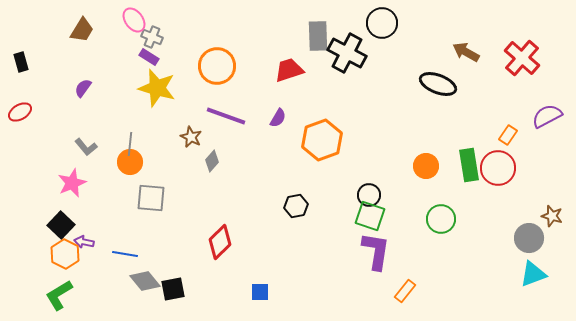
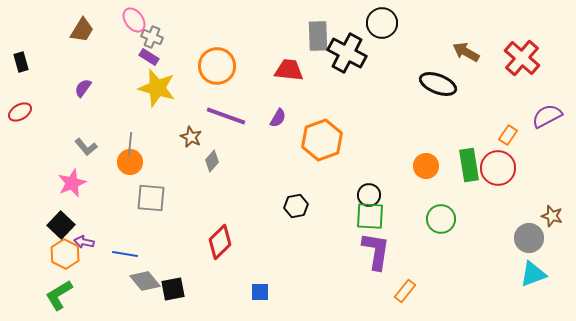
red trapezoid at (289, 70): rotated 24 degrees clockwise
green square at (370, 216): rotated 16 degrees counterclockwise
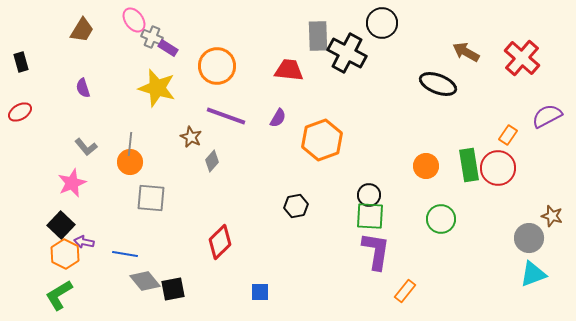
purple rectangle at (149, 57): moved 19 px right, 9 px up
purple semicircle at (83, 88): rotated 54 degrees counterclockwise
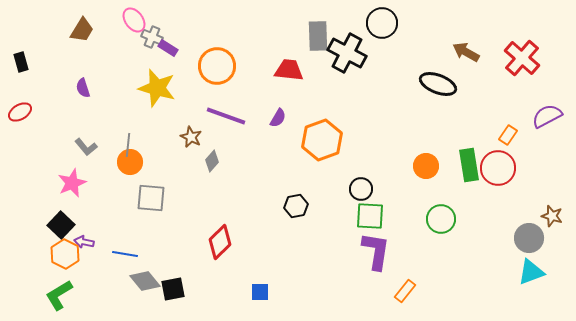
gray line at (130, 144): moved 2 px left, 1 px down
black circle at (369, 195): moved 8 px left, 6 px up
cyan triangle at (533, 274): moved 2 px left, 2 px up
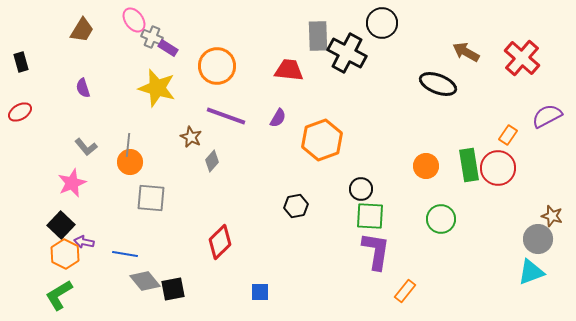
gray circle at (529, 238): moved 9 px right, 1 px down
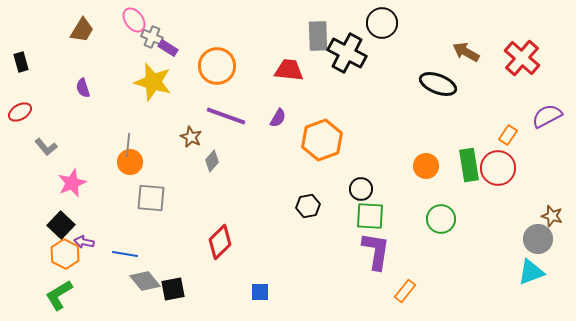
yellow star at (157, 88): moved 4 px left, 6 px up
gray L-shape at (86, 147): moved 40 px left
black hexagon at (296, 206): moved 12 px right
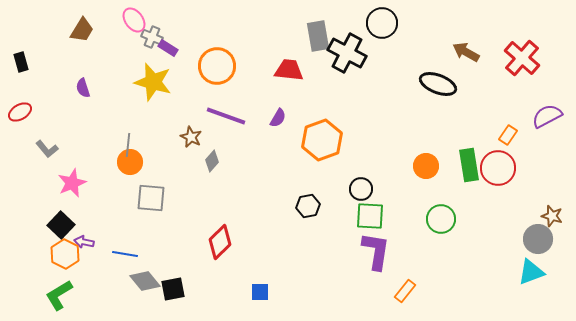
gray rectangle at (318, 36): rotated 8 degrees counterclockwise
gray L-shape at (46, 147): moved 1 px right, 2 px down
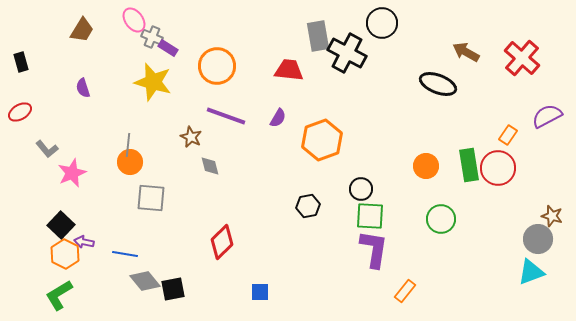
gray diamond at (212, 161): moved 2 px left, 5 px down; rotated 55 degrees counterclockwise
pink star at (72, 183): moved 10 px up
red diamond at (220, 242): moved 2 px right
purple L-shape at (376, 251): moved 2 px left, 2 px up
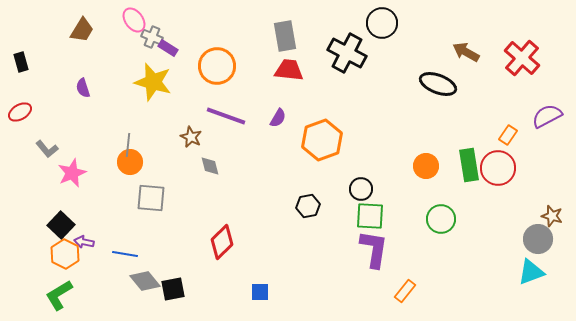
gray rectangle at (318, 36): moved 33 px left
